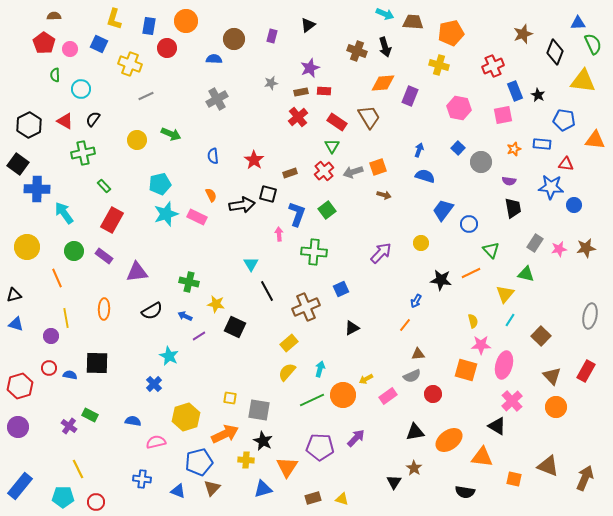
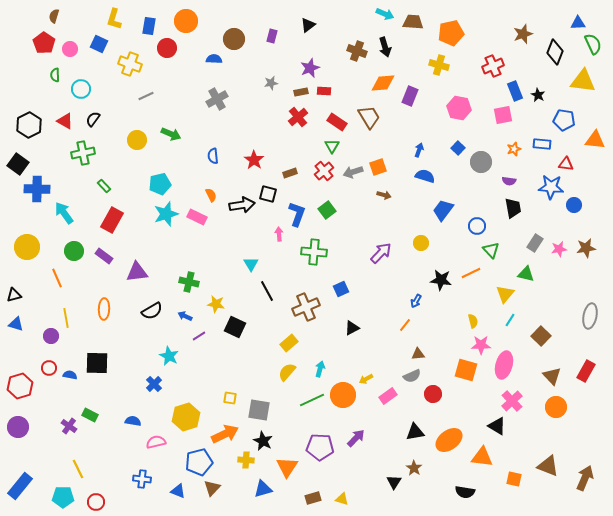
brown semicircle at (54, 16): rotated 72 degrees counterclockwise
blue circle at (469, 224): moved 8 px right, 2 px down
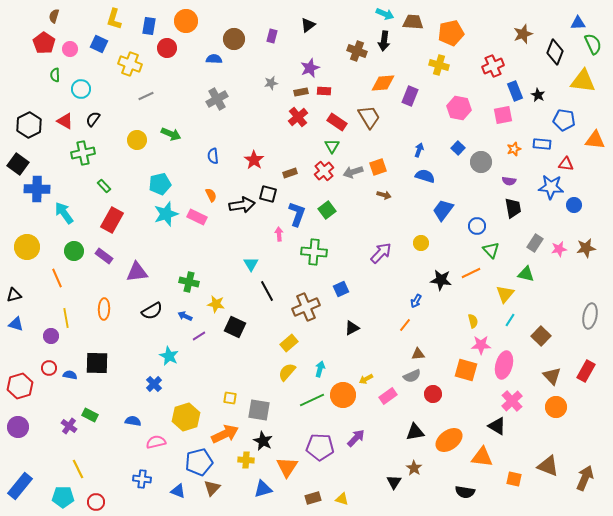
black arrow at (385, 47): moved 1 px left, 6 px up; rotated 24 degrees clockwise
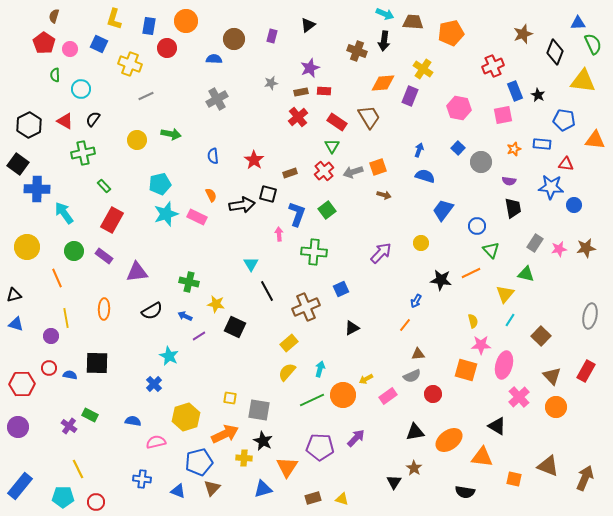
yellow cross at (439, 65): moved 16 px left, 4 px down; rotated 18 degrees clockwise
green arrow at (171, 134): rotated 12 degrees counterclockwise
red hexagon at (20, 386): moved 2 px right, 2 px up; rotated 15 degrees clockwise
pink cross at (512, 401): moved 7 px right, 4 px up
yellow cross at (246, 460): moved 2 px left, 2 px up
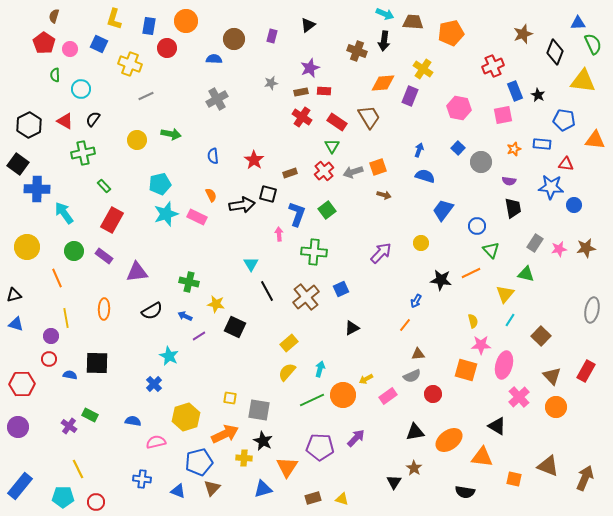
red cross at (298, 117): moved 4 px right; rotated 18 degrees counterclockwise
brown cross at (306, 307): moved 10 px up; rotated 16 degrees counterclockwise
gray ellipse at (590, 316): moved 2 px right, 6 px up
red circle at (49, 368): moved 9 px up
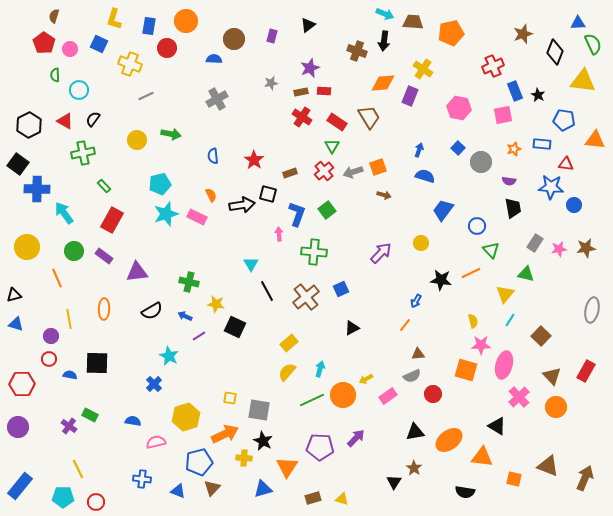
cyan circle at (81, 89): moved 2 px left, 1 px down
yellow line at (66, 318): moved 3 px right, 1 px down
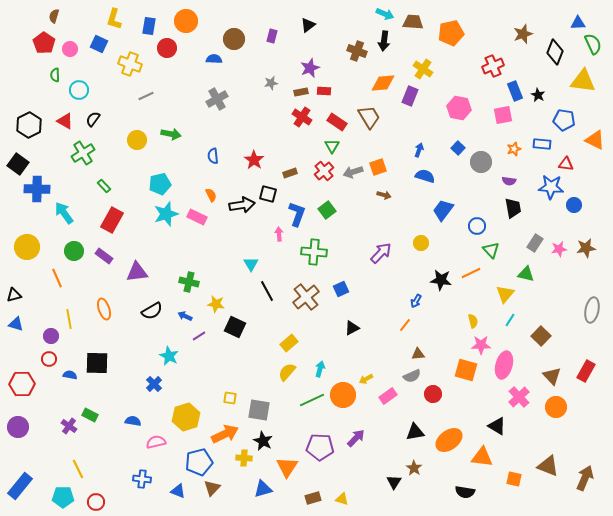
orange triangle at (595, 140): rotated 20 degrees clockwise
green cross at (83, 153): rotated 20 degrees counterclockwise
orange ellipse at (104, 309): rotated 20 degrees counterclockwise
